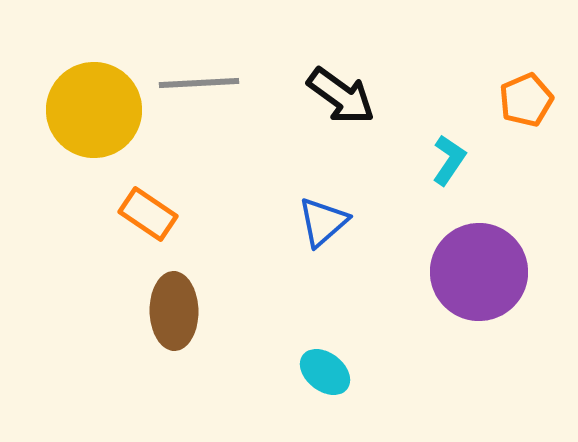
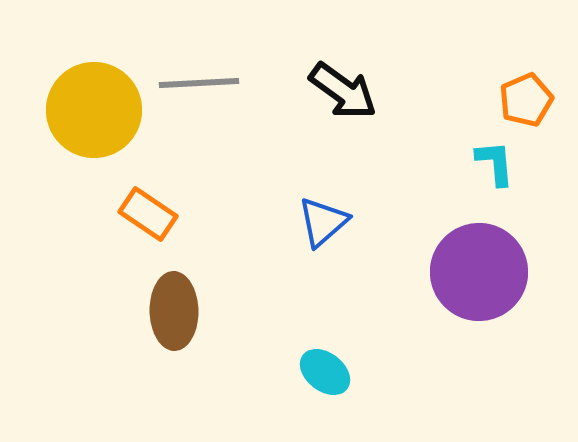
black arrow: moved 2 px right, 5 px up
cyan L-shape: moved 46 px right, 3 px down; rotated 39 degrees counterclockwise
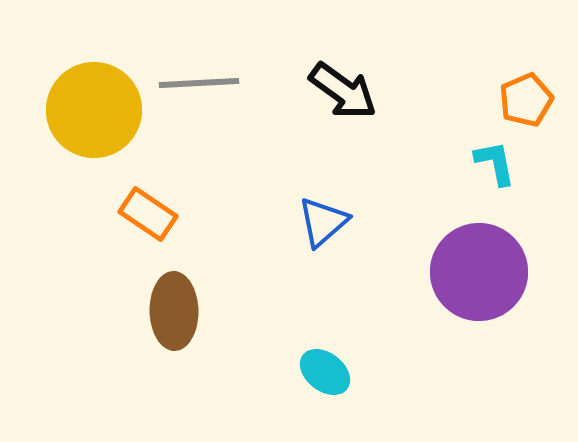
cyan L-shape: rotated 6 degrees counterclockwise
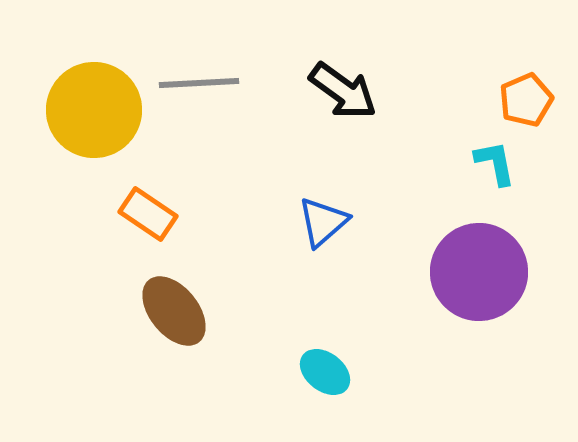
brown ellipse: rotated 38 degrees counterclockwise
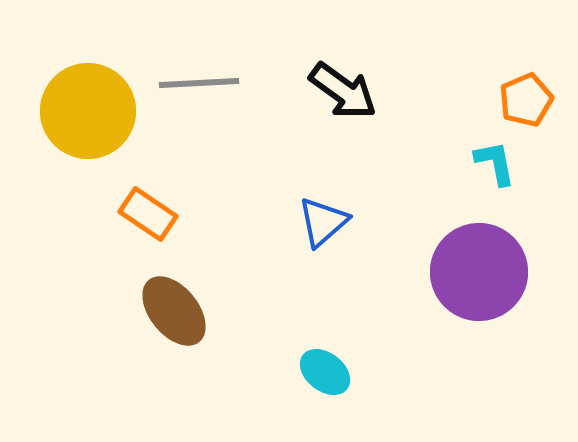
yellow circle: moved 6 px left, 1 px down
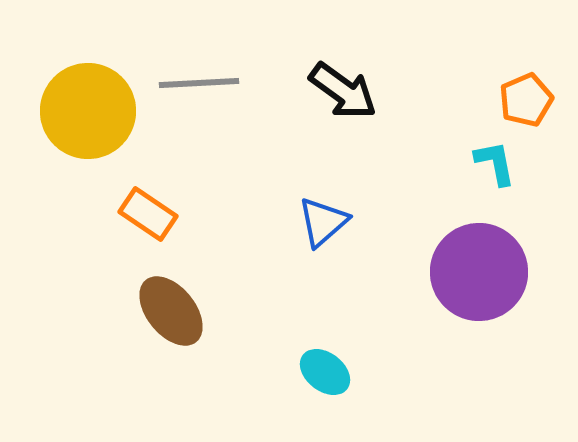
brown ellipse: moved 3 px left
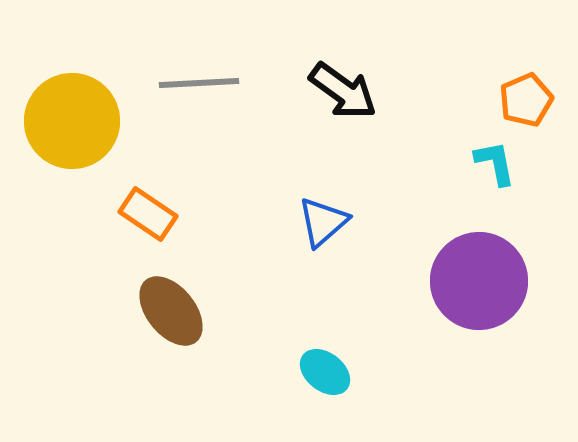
yellow circle: moved 16 px left, 10 px down
purple circle: moved 9 px down
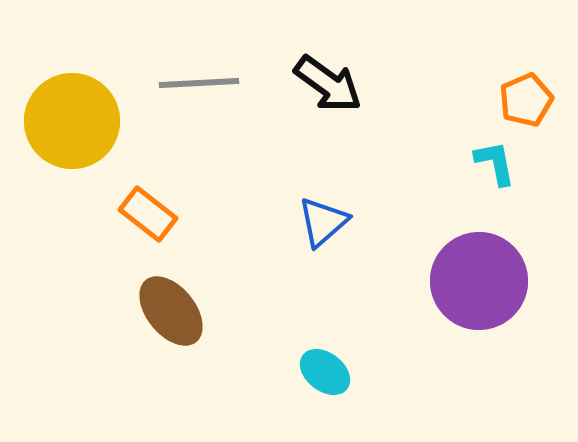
black arrow: moved 15 px left, 7 px up
orange rectangle: rotated 4 degrees clockwise
